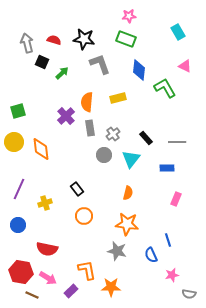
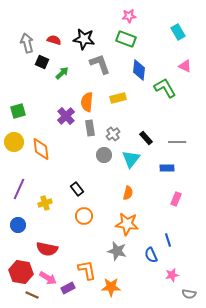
purple rectangle at (71, 291): moved 3 px left, 3 px up; rotated 16 degrees clockwise
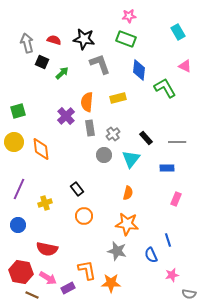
orange star at (111, 287): moved 4 px up
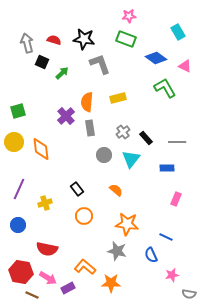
blue diamond at (139, 70): moved 17 px right, 12 px up; rotated 60 degrees counterclockwise
gray cross at (113, 134): moved 10 px right, 2 px up
orange semicircle at (128, 193): moved 12 px left, 3 px up; rotated 64 degrees counterclockwise
blue line at (168, 240): moved 2 px left, 3 px up; rotated 48 degrees counterclockwise
orange L-shape at (87, 270): moved 2 px left, 3 px up; rotated 40 degrees counterclockwise
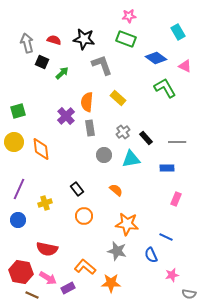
gray L-shape at (100, 64): moved 2 px right, 1 px down
yellow rectangle at (118, 98): rotated 56 degrees clockwise
cyan triangle at (131, 159): rotated 42 degrees clockwise
blue circle at (18, 225): moved 5 px up
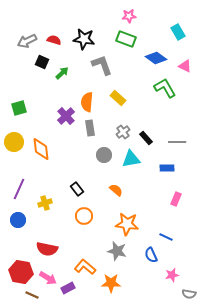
gray arrow at (27, 43): moved 2 px up; rotated 102 degrees counterclockwise
green square at (18, 111): moved 1 px right, 3 px up
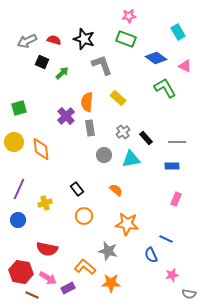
black star at (84, 39): rotated 10 degrees clockwise
blue rectangle at (167, 168): moved 5 px right, 2 px up
blue line at (166, 237): moved 2 px down
gray star at (117, 251): moved 9 px left
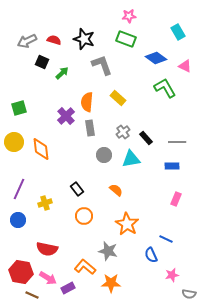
orange star at (127, 224): rotated 25 degrees clockwise
